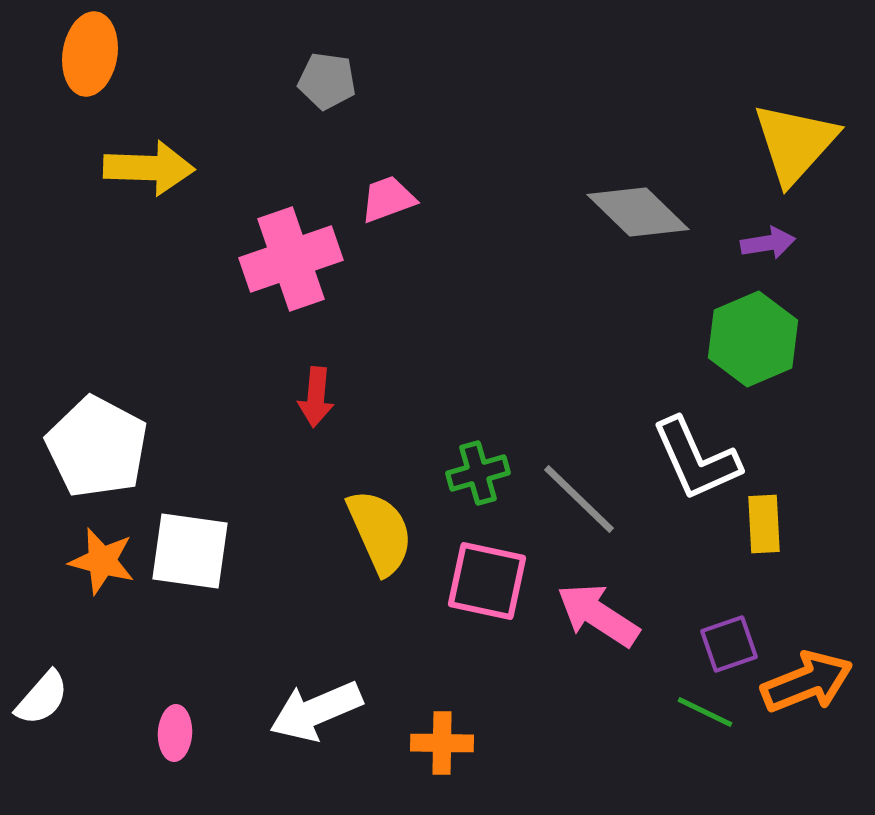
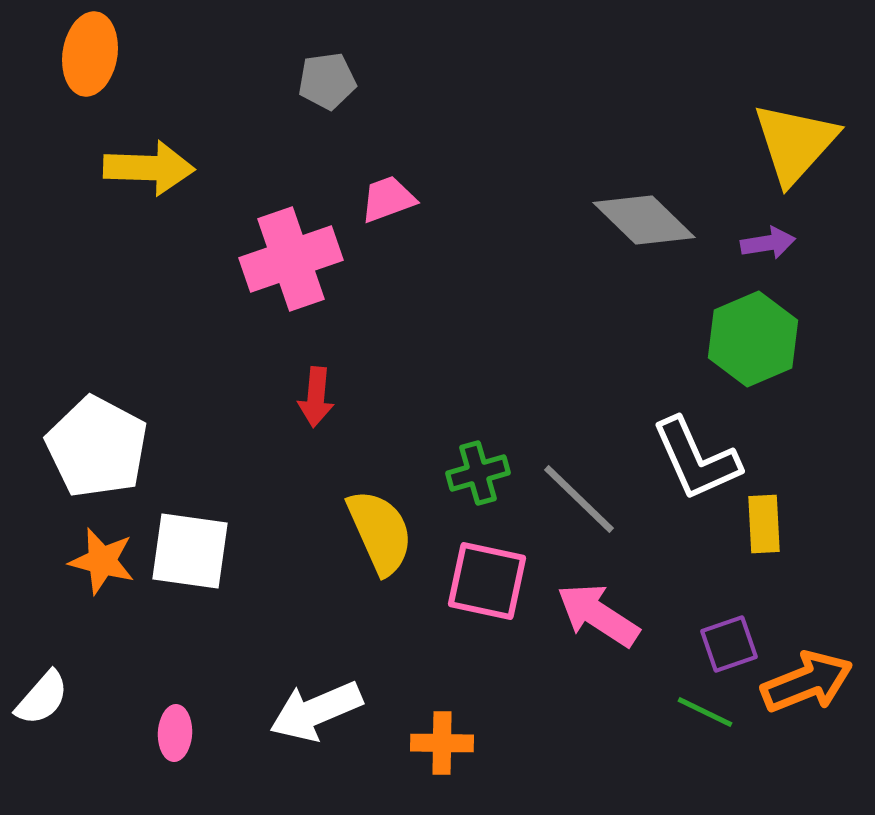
gray pentagon: rotated 16 degrees counterclockwise
gray diamond: moved 6 px right, 8 px down
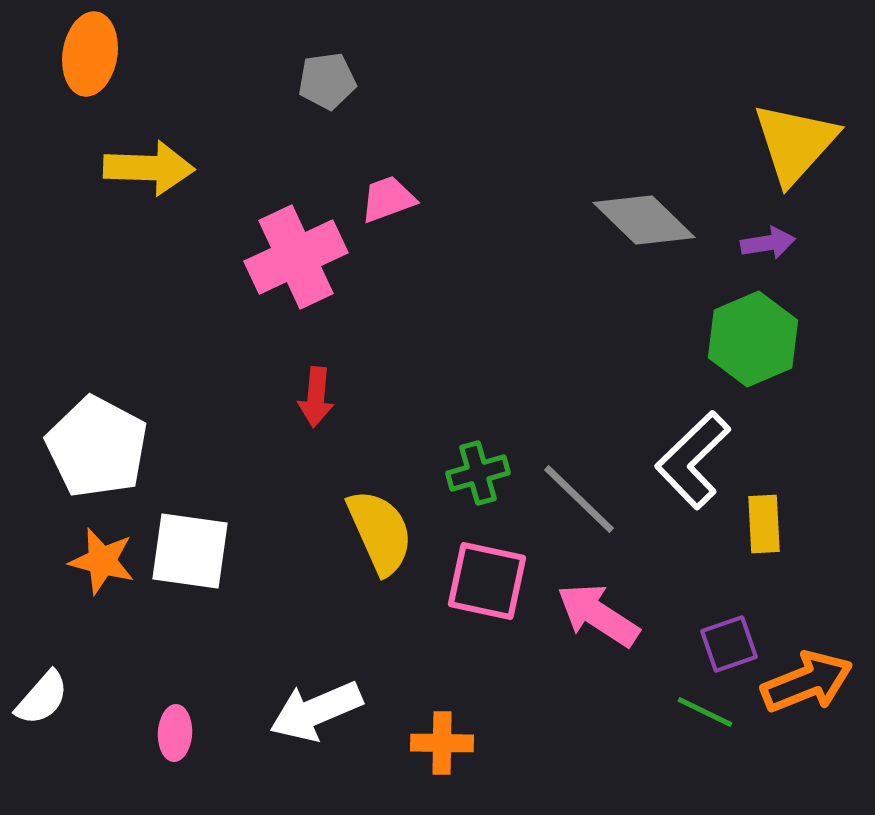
pink cross: moved 5 px right, 2 px up; rotated 6 degrees counterclockwise
white L-shape: moved 3 px left, 1 px down; rotated 70 degrees clockwise
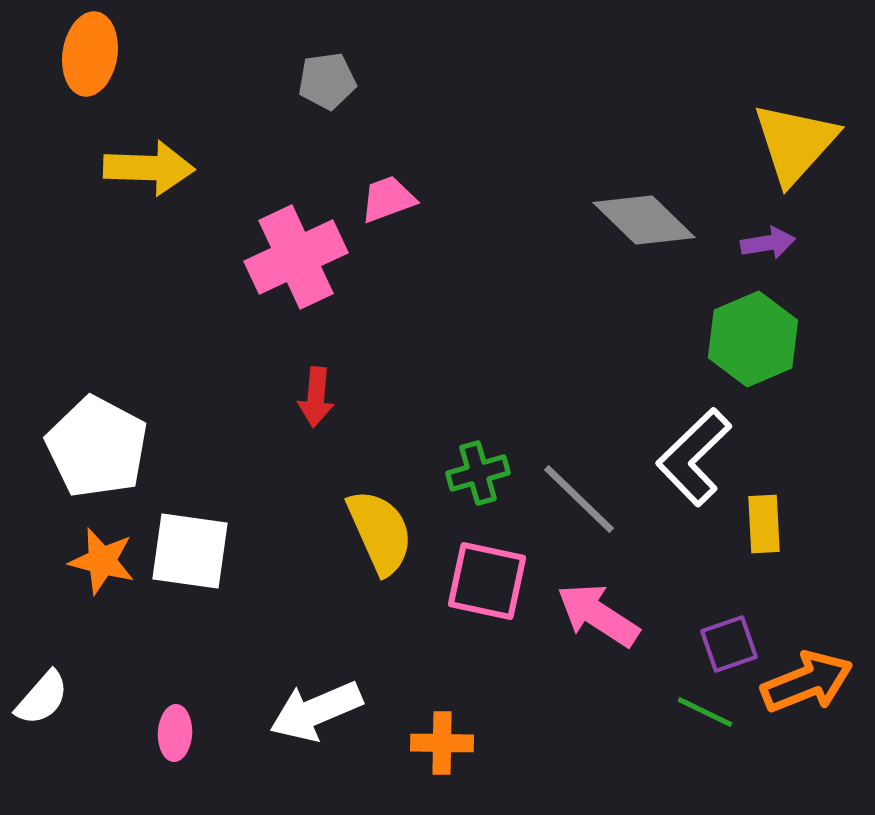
white L-shape: moved 1 px right, 3 px up
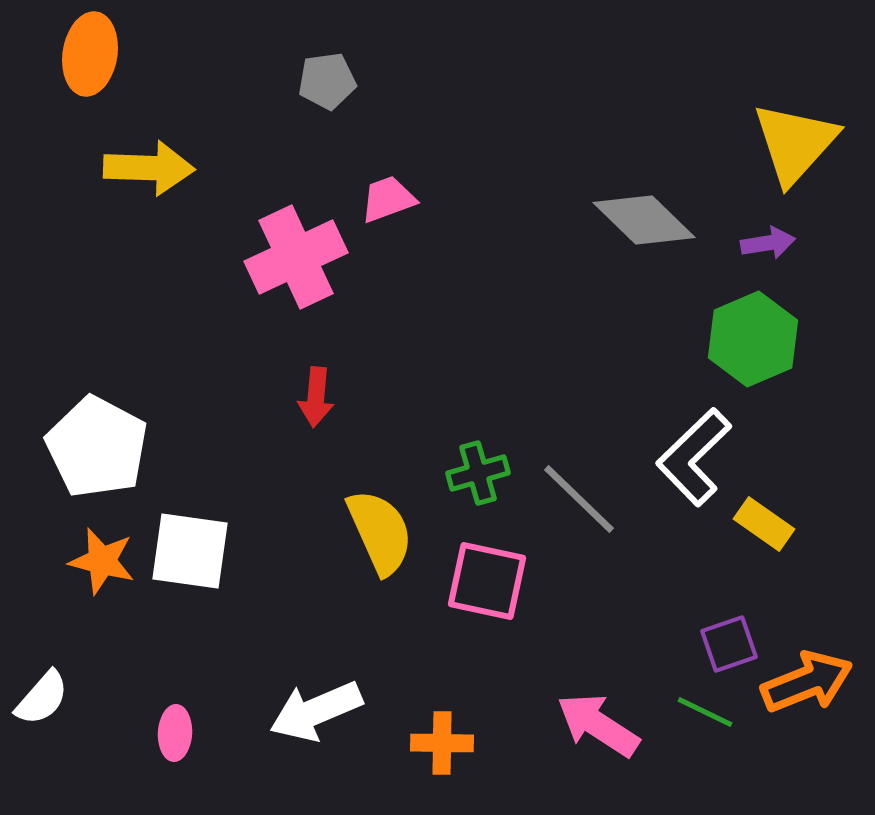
yellow rectangle: rotated 52 degrees counterclockwise
pink arrow: moved 110 px down
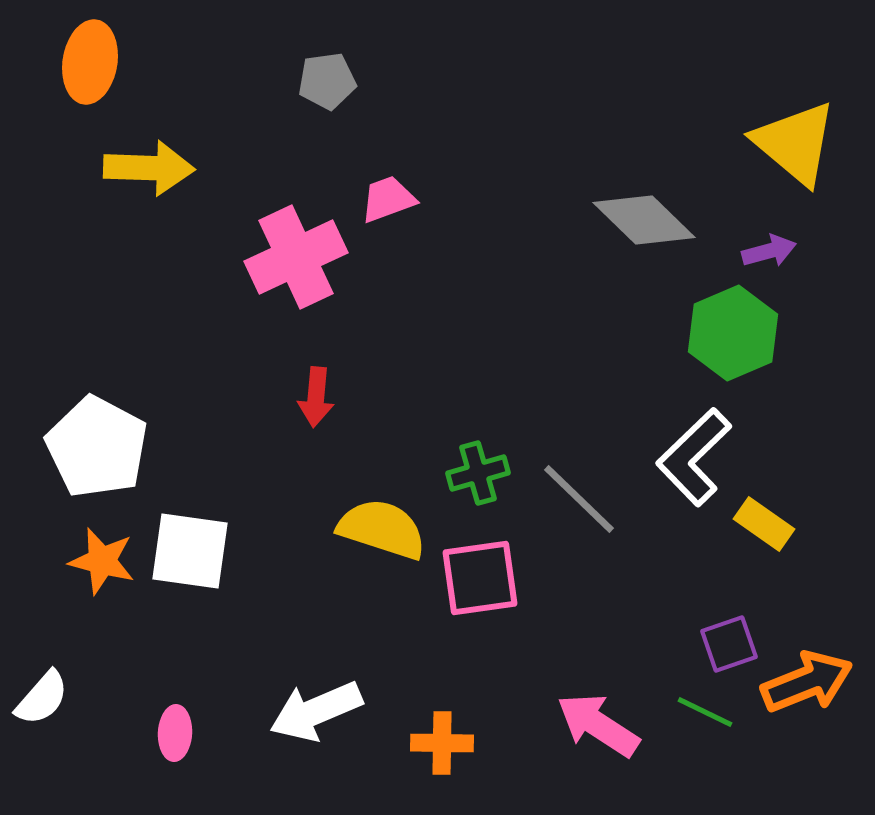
orange ellipse: moved 8 px down
yellow triangle: rotated 32 degrees counterclockwise
purple arrow: moved 1 px right, 8 px down; rotated 6 degrees counterclockwise
green hexagon: moved 20 px left, 6 px up
yellow semicircle: moved 2 px right, 3 px up; rotated 48 degrees counterclockwise
pink square: moved 7 px left, 3 px up; rotated 20 degrees counterclockwise
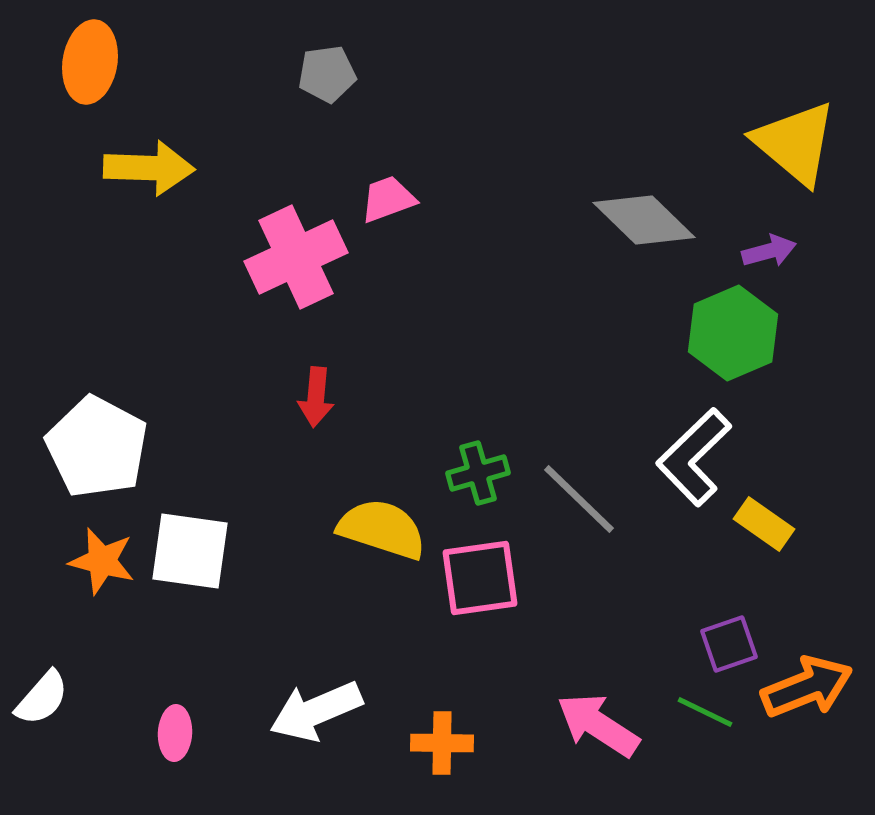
gray pentagon: moved 7 px up
orange arrow: moved 5 px down
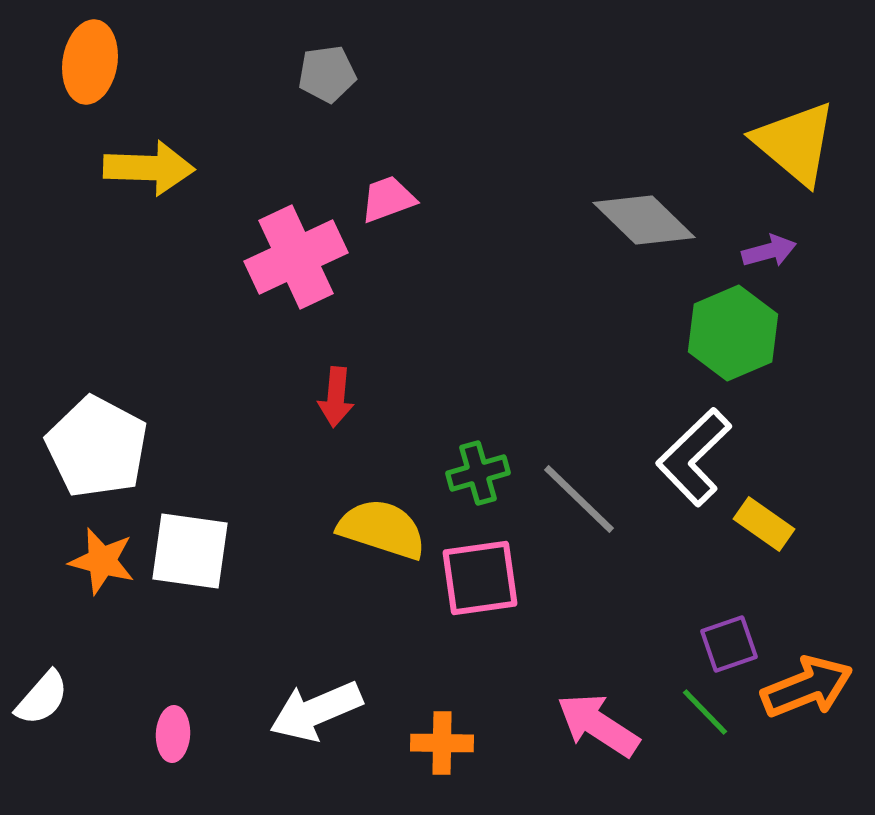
red arrow: moved 20 px right
green line: rotated 20 degrees clockwise
pink ellipse: moved 2 px left, 1 px down
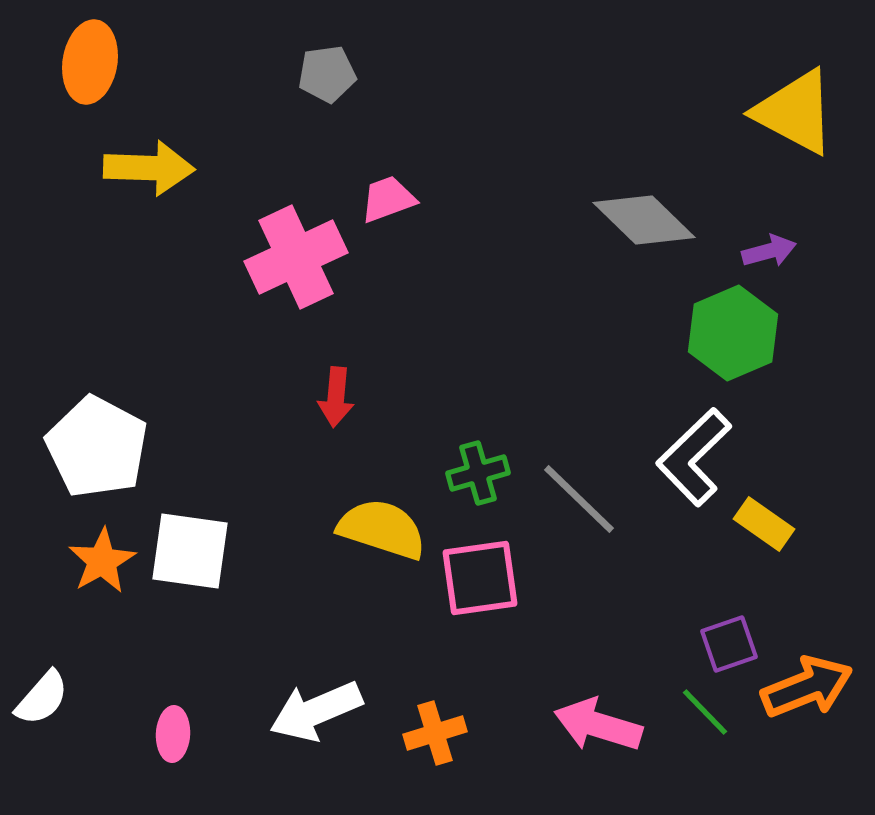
yellow triangle: moved 31 px up; rotated 12 degrees counterclockwise
orange star: rotated 28 degrees clockwise
pink arrow: rotated 16 degrees counterclockwise
orange cross: moved 7 px left, 10 px up; rotated 18 degrees counterclockwise
